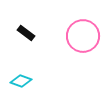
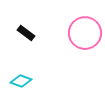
pink circle: moved 2 px right, 3 px up
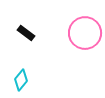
cyan diamond: moved 1 px up; rotated 70 degrees counterclockwise
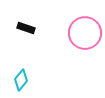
black rectangle: moved 5 px up; rotated 18 degrees counterclockwise
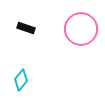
pink circle: moved 4 px left, 4 px up
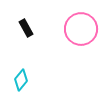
black rectangle: rotated 42 degrees clockwise
